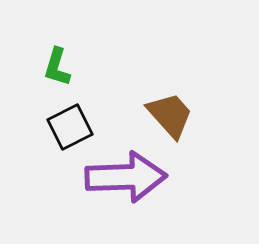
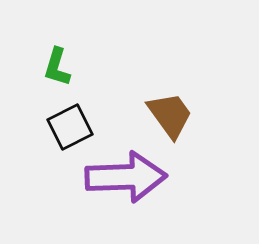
brown trapezoid: rotated 6 degrees clockwise
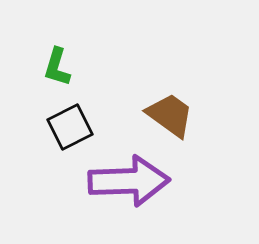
brown trapezoid: rotated 18 degrees counterclockwise
purple arrow: moved 3 px right, 4 px down
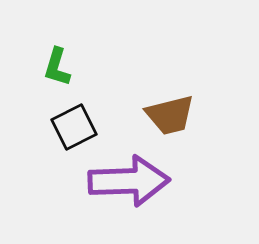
brown trapezoid: rotated 130 degrees clockwise
black square: moved 4 px right
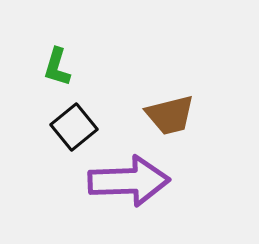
black square: rotated 12 degrees counterclockwise
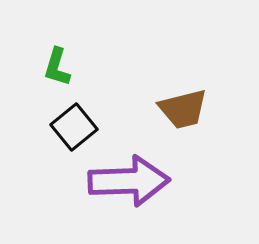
brown trapezoid: moved 13 px right, 6 px up
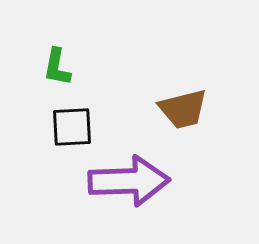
green L-shape: rotated 6 degrees counterclockwise
black square: moved 2 px left; rotated 36 degrees clockwise
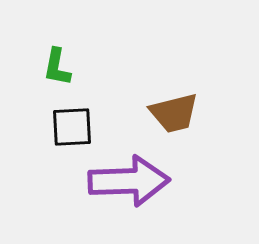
brown trapezoid: moved 9 px left, 4 px down
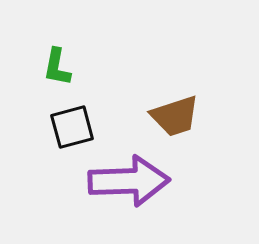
brown trapezoid: moved 1 px right, 3 px down; rotated 4 degrees counterclockwise
black square: rotated 12 degrees counterclockwise
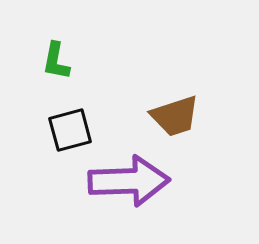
green L-shape: moved 1 px left, 6 px up
black square: moved 2 px left, 3 px down
